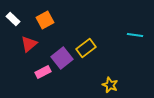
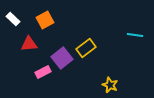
red triangle: rotated 36 degrees clockwise
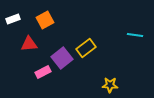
white rectangle: rotated 64 degrees counterclockwise
yellow star: rotated 21 degrees counterclockwise
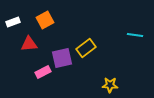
white rectangle: moved 3 px down
purple square: rotated 25 degrees clockwise
